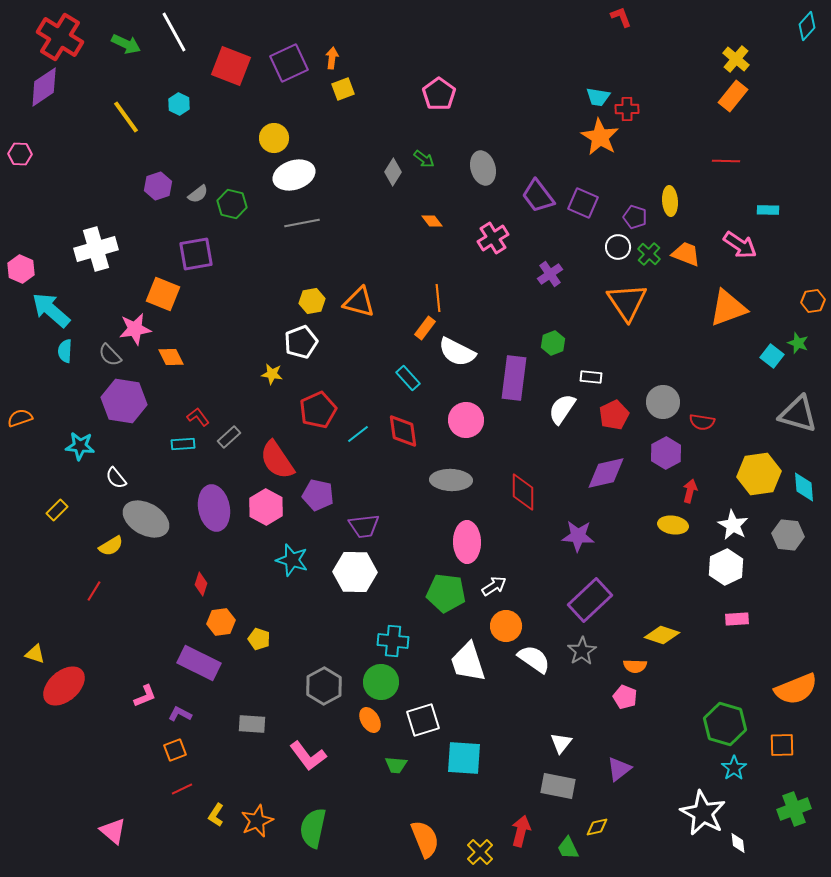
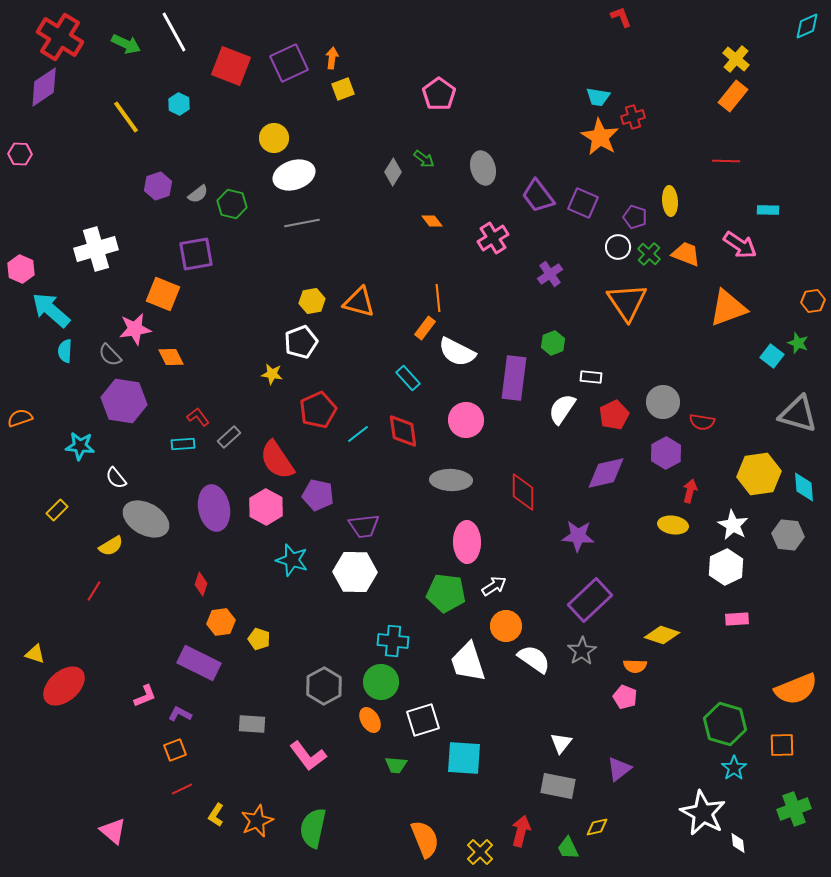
cyan diamond at (807, 26): rotated 24 degrees clockwise
red cross at (627, 109): moved 6 px right, 8 px down; rotated 15 degrees counterclockwise
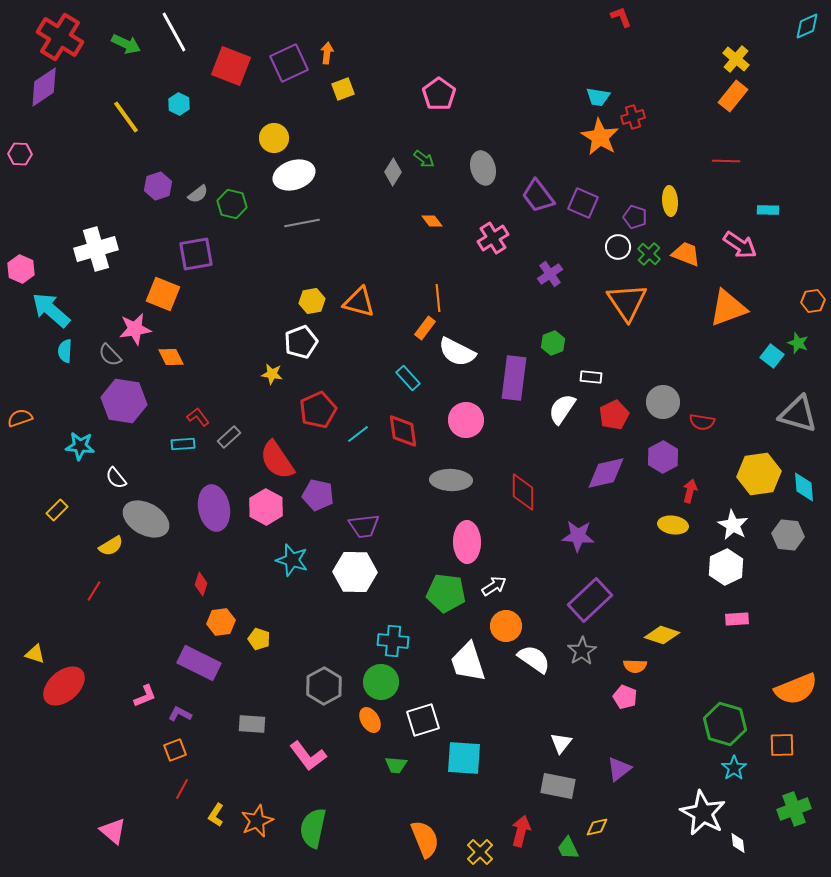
orange arrow at (332, 58): moved 5 px left, 5 px up
purple hexagon at (666, 453): moved 3 px left, 4 px down
red line at (182, 789): rotated 35 degrees counterclockwise
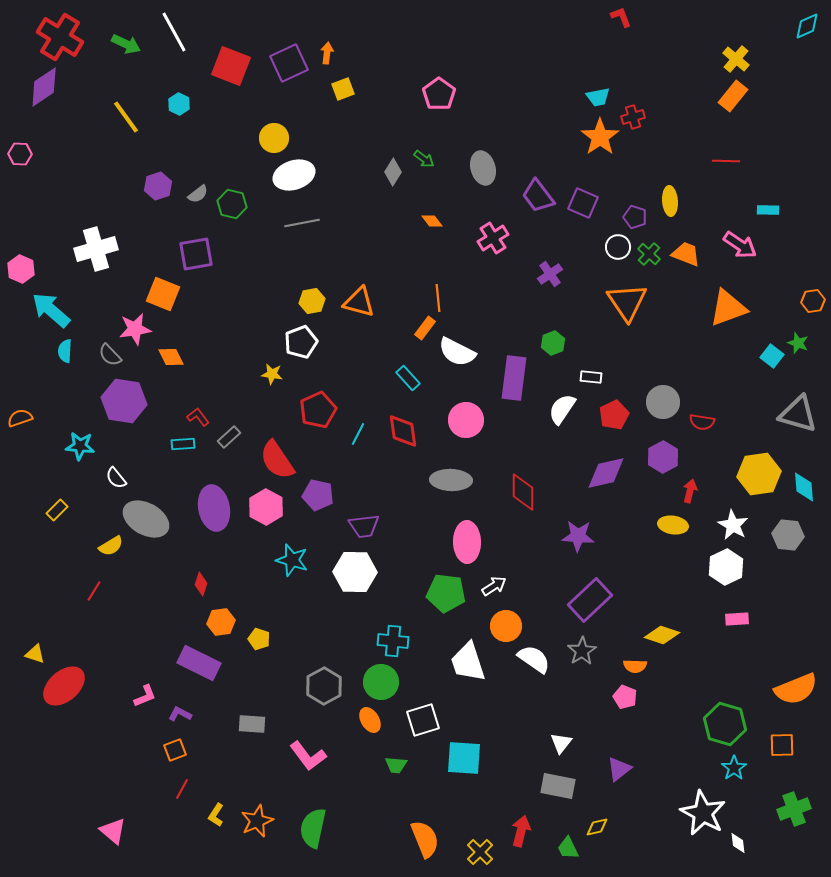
cyan trapezoid at (598, 97): rotated 20 degrees counterclockwise
orange star at (600, 137): rotated 6 degrees clockwise
cyan line at (358, 434): rotated 25 degrees counterclockwise
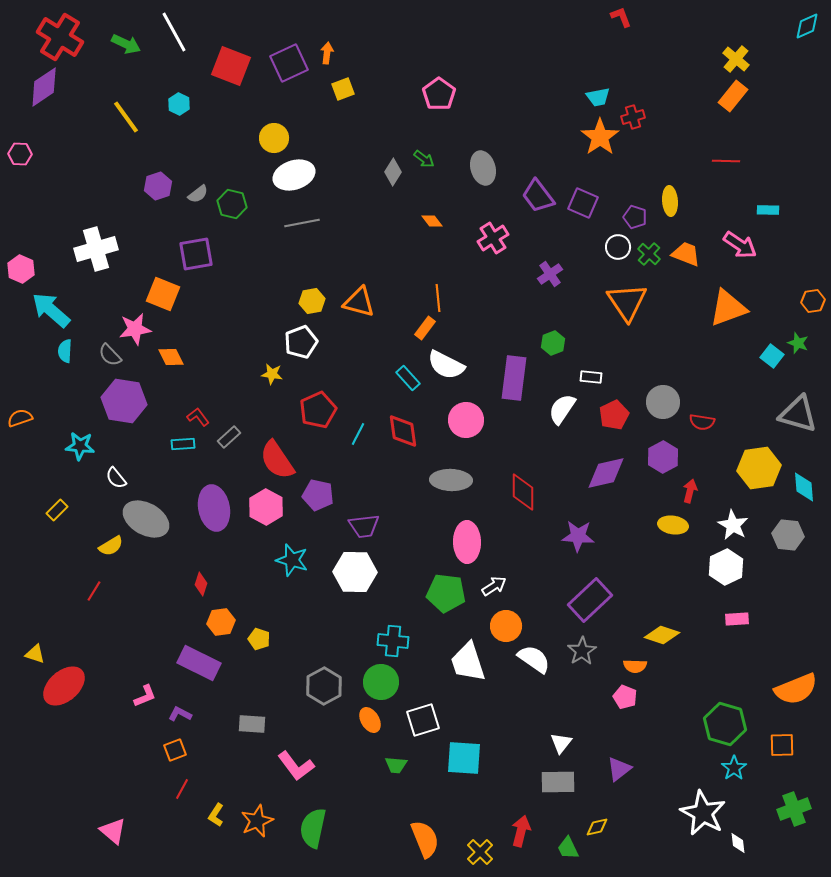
white semicircle at (457, 352): moved 11 px left, 13 px down
yellow hexagon at (759, 474): moved 6 px up
pink L-shape at (308, 756): moved 12 px left, 10 px down
gray rectangle at (558, 786): moved 4 px up; rotated 12 degrees counterclockwise
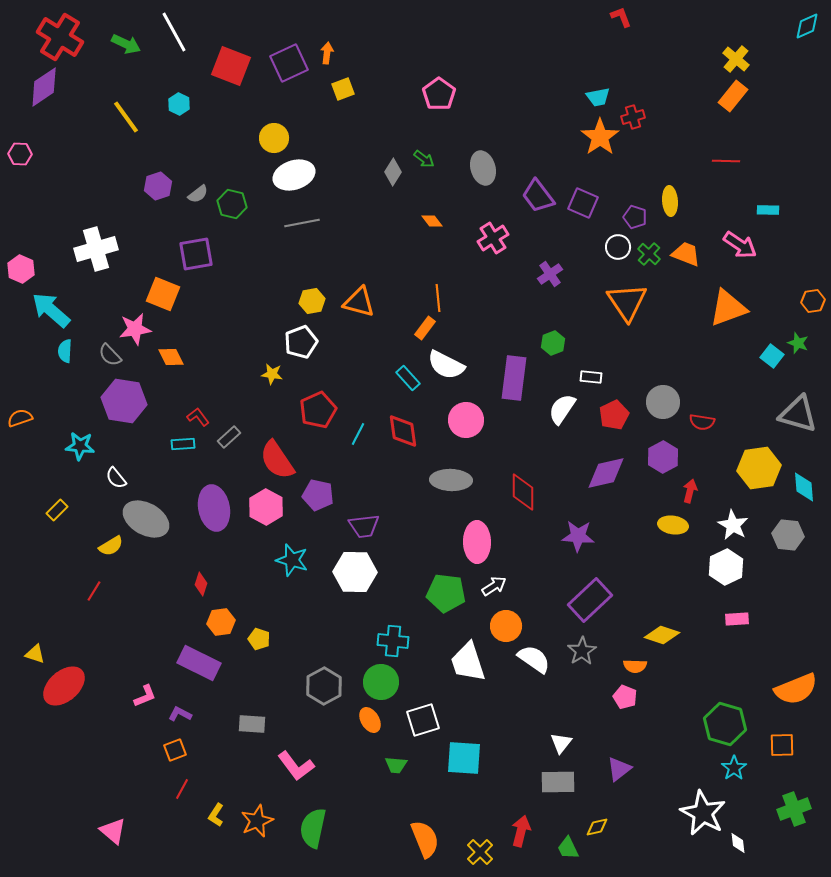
pink ellipse at (467, 542): moved 10 px right
